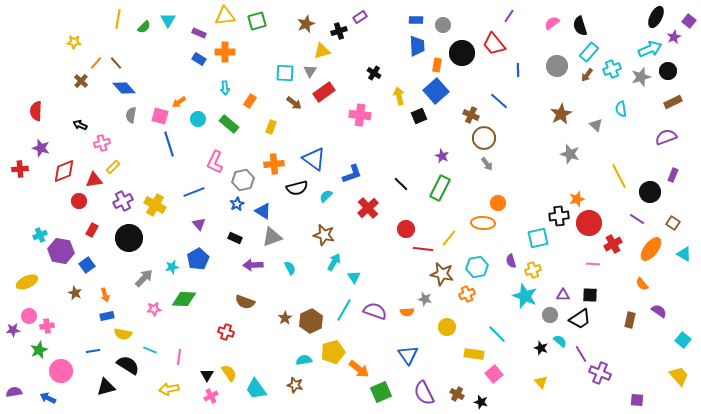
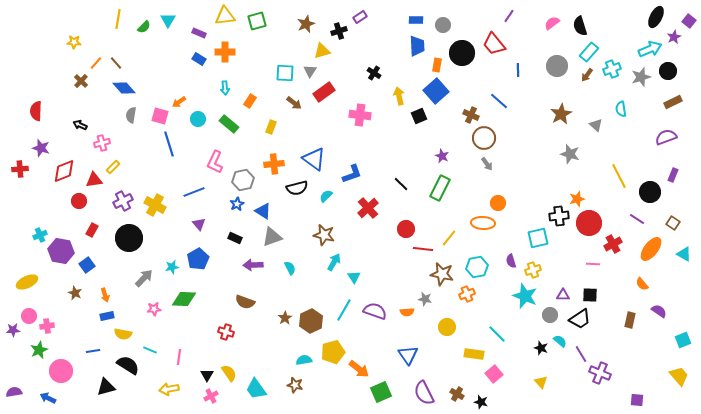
cyan square at (683, 340): rotated 28 degrees clockwise
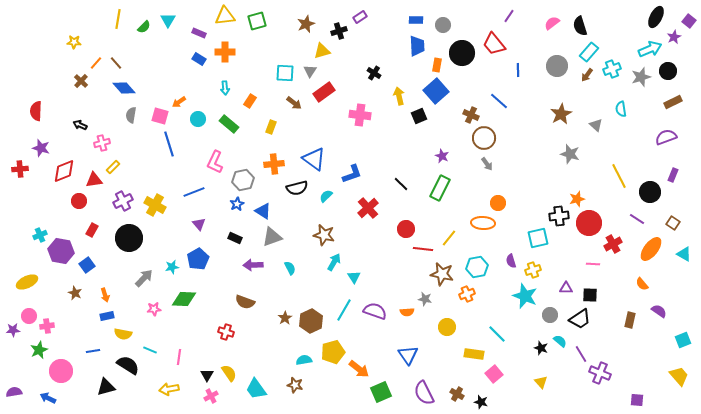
purple triangle at (563, 295): moved 3 px right, 7 px up
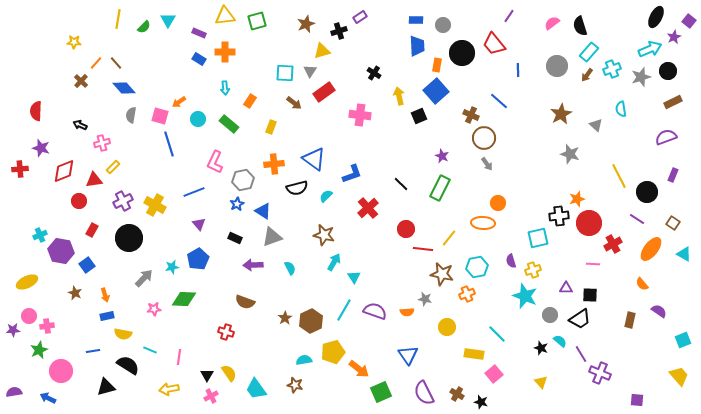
black circle at (650, 192): moved 3 px left
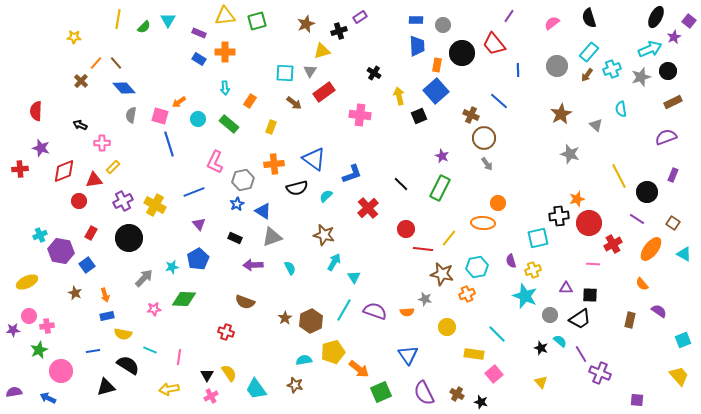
black semicircle at (580, 26): moved 9 px right, 8 px up
yellow star at (74, 42): moved 5 px up
pink cross at (102, 143): rotated 14 degrees clockwise
red rectangle at (92, 230): moved 1 px left, 3 px down
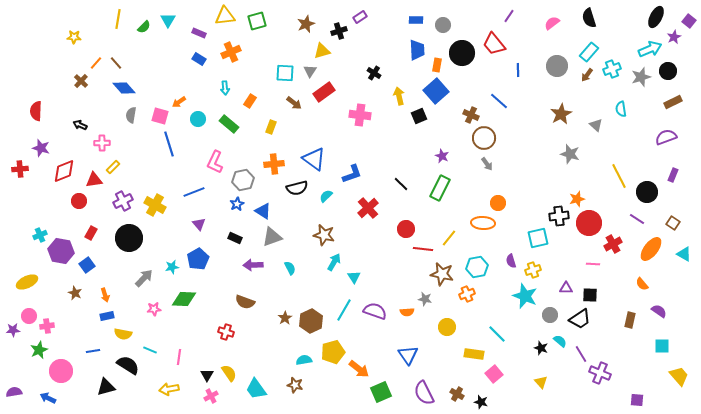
blue trapezoid at (417, 46): moved 4 px down
orange cross at (225, 52): moved 6 px right; rotated 24 degrees counterclockwise
cyan square at (683, 340): moved 21 px left, 6 px down; rotated 21 degrees clockwise
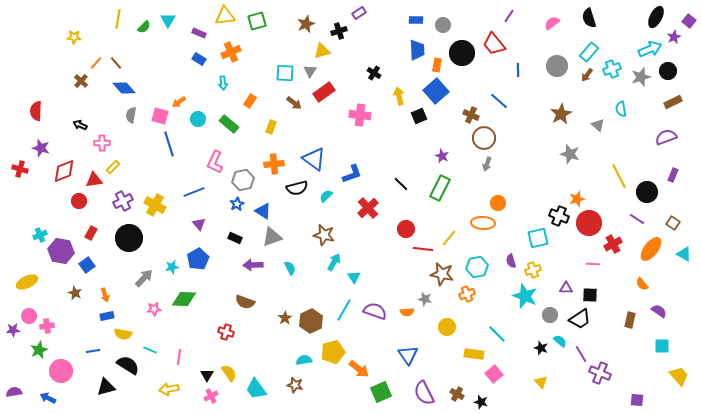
purple rectangle at (360, 17): moved 1 px left, 4 px up
cyan arrow at (225, 88): moved 2 px left, 5 px up
gray triangle at (596, 125): moved 2 px right
gray arrow at (487, 164): rotated 56 degrees clockwise
red cross at (20, 169): rotated 21 degrees clockwise
black cross at (559, 216): rotated 30 degrees clockwise
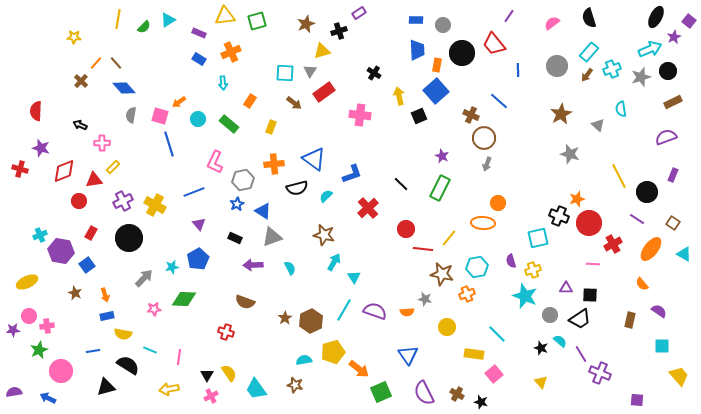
cyan triangle at (168, 20): rotated 28 degrees clockwise
